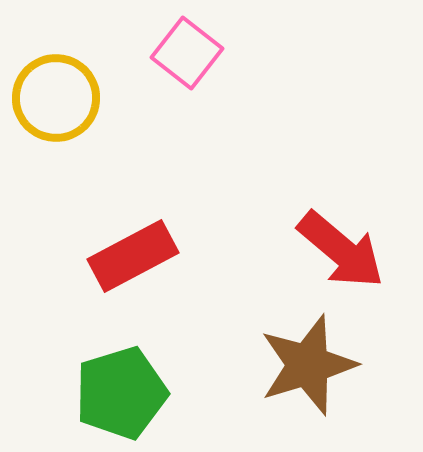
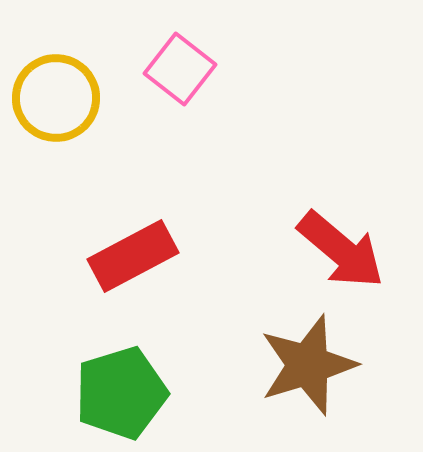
pink square: moved 7 px left, 16 px down
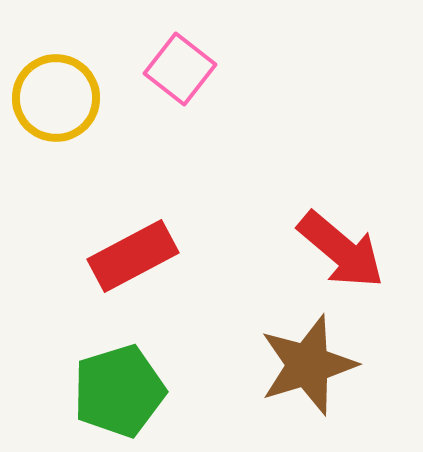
green pentagon: moved 2 px left, 2 px up
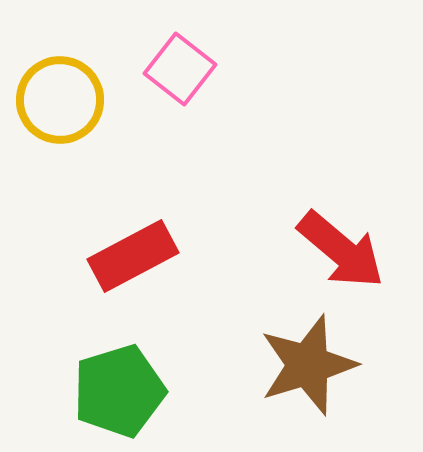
yellow circle: moved 4 px right, 2 px down
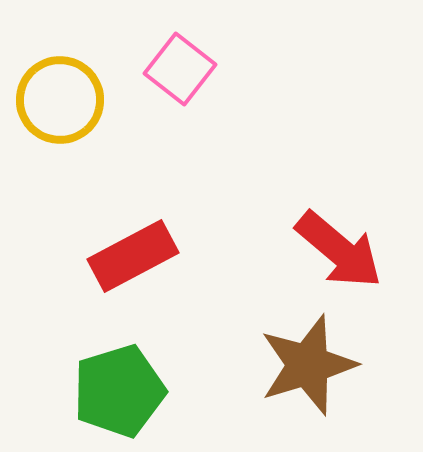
red arrow: moved 2 px left
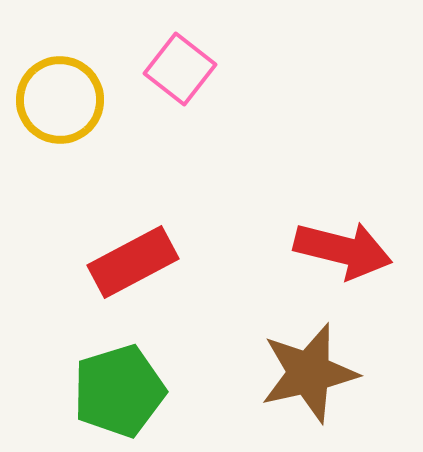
red arrow: moved 4 px right; rotated 26 degrees counterclockwise
red rectangle: moved 6 px down
brown star: moved 1 px right, 8 px down; rotated 4 degrees clockwise
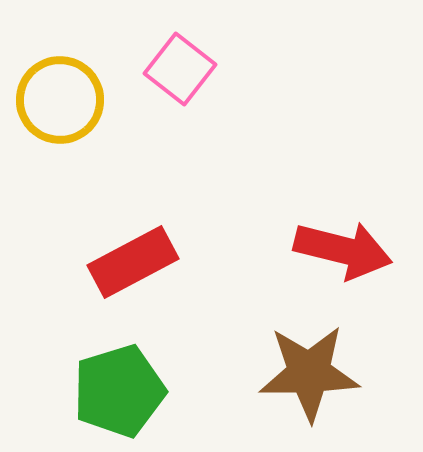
brown star: rotated 12 degrees clockwise
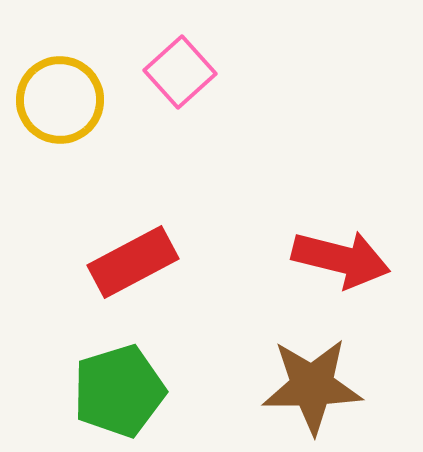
pink square: moved 3 px down; rotated 10 degrees clockwise
red arrow: moved 2 px left, 9 px down
brown star: moved 3 px right, 13 px down
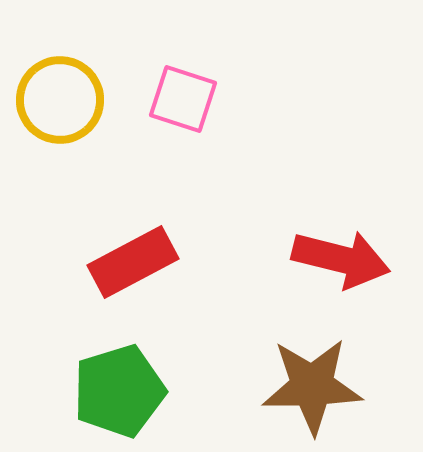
pink square: moved 3 px right, 27 px down; rotated 30 degrees counterclockwise
